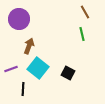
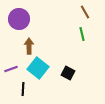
brown arrow: rotated 21 degrees counterclockwise
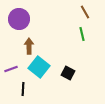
cyan square: moved 1 px right, 1 px up
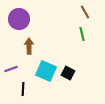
cyan square: moved 7 px right, 4 px down; rotated 15 degrees counterclockwise
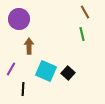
purple line: rotated 40 degrees counterclockwise
black square: rotated 16 degrees clockwise
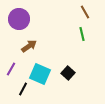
brown arrow: rotated 56 degrees clockwise
cyan square: moved 6 px left, 3 px down
black line: rotated 24 degrees clockwise
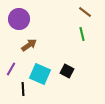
brown line: rotated 24 degrees counterclockwise
brown arrow: moved 1 px up
black square: moved 1 px left, 2 px up; rotated 16 degrees counterclockwise
black line: rotated 32 degrees counterclockwise
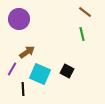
brown arrow: moved 2 px left, 7 px down
purple line: moved 1 px right
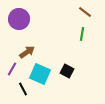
green line: rotated 24 degrees clockwise
black line: rotated 24 degrees counterclockwise
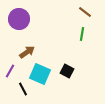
purple line: moved 2 px left, 2 px down
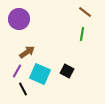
purple line: moved 7 px right
